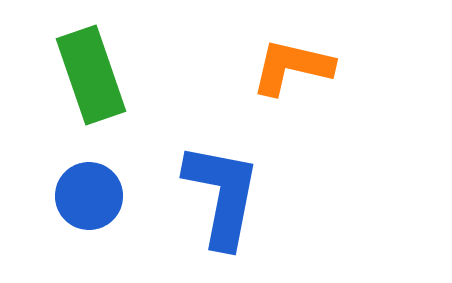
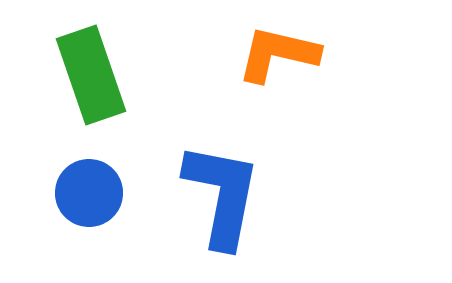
orange L-shape: moved 14 px left, 13 px up
blue circle: moved 3 px up
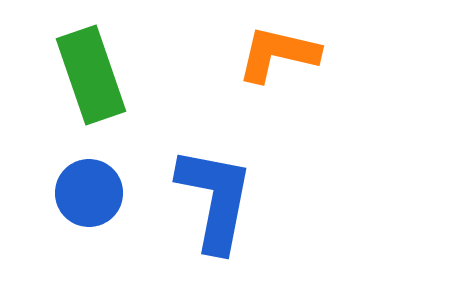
blue L-shape: moved 7 px left, 4 px down
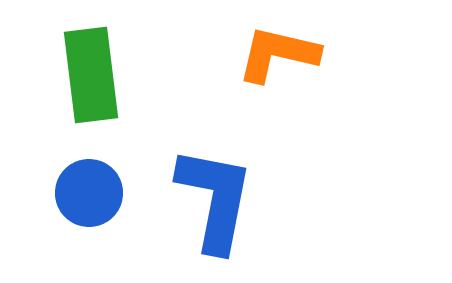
green rectangle: rotated 12 degrees clockwise
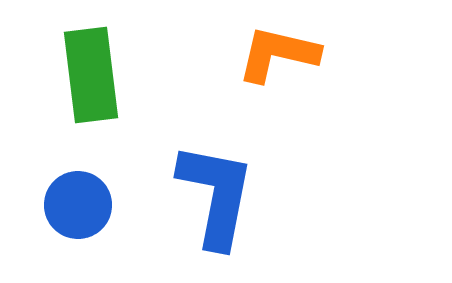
blue circle: moved 11 px left, 12 px down
blue L-shape: moved 1 px right, 4 px up
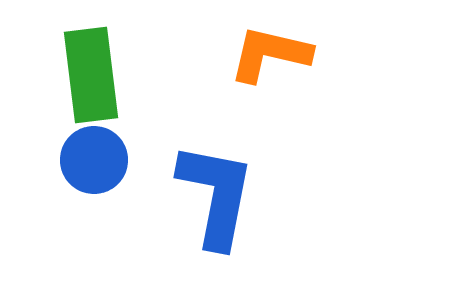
orange L-shape: moved 8 px left
blue circle: moved 16 px right, 45 px up
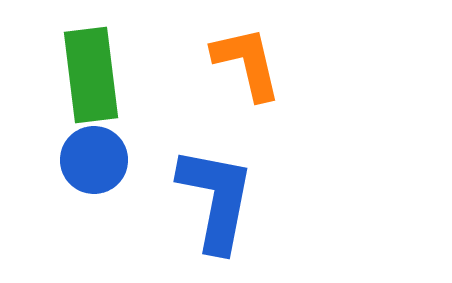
orange L-shape: moved 23 px left, 9 px down; rotated 64 degrees clockwise
blue L-shape: moved 4 px down
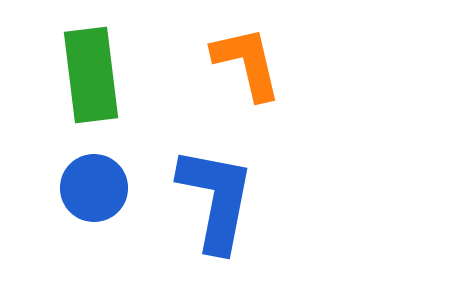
blue circle: moved 28 px down
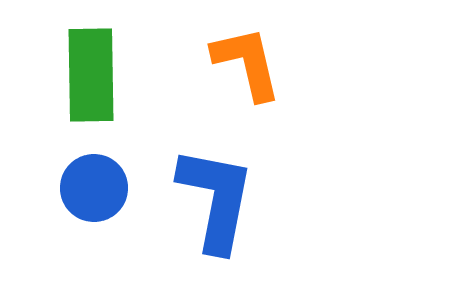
green rectangle: rotated 6 degrees clockwise
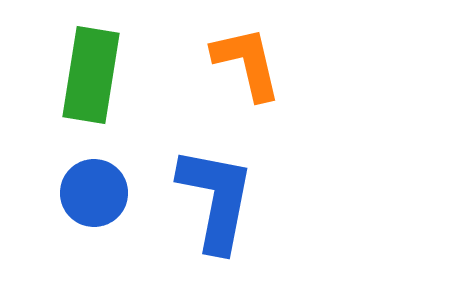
green rectangle: rotated 10 degrees clockwise
blue circle: moved 5 px down
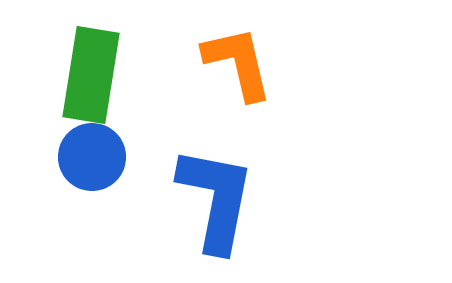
orange L-shape: moved 9 px left
blue circle: moved 2 px left, 36 px up
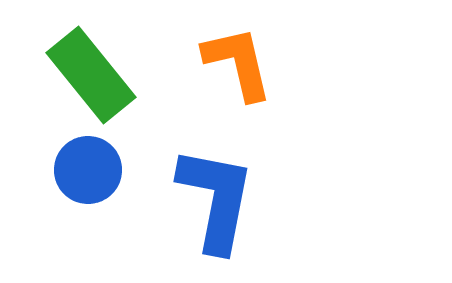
green rectangle: rotated 48 degrees counterclockwise
blue circle: moved 4 px left, 13 px down
